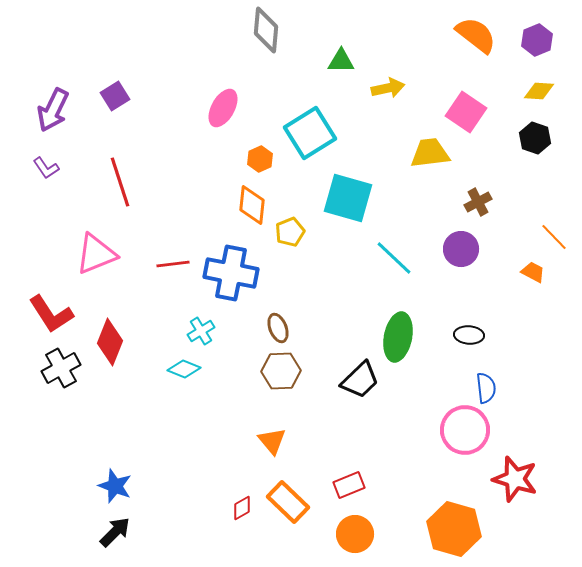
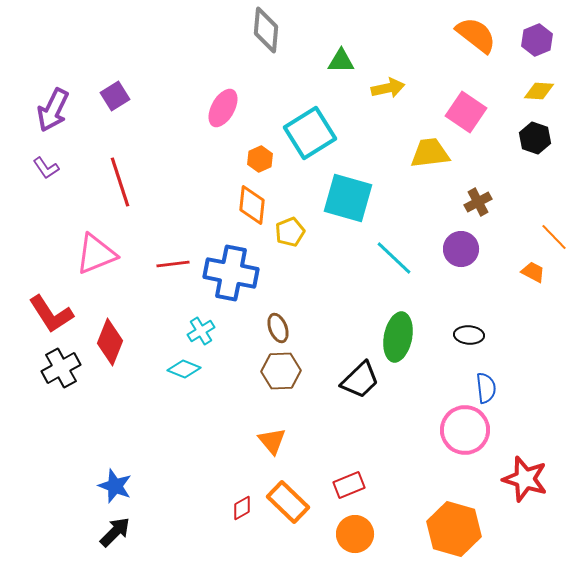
red star at (515, 479): moved 10 px right
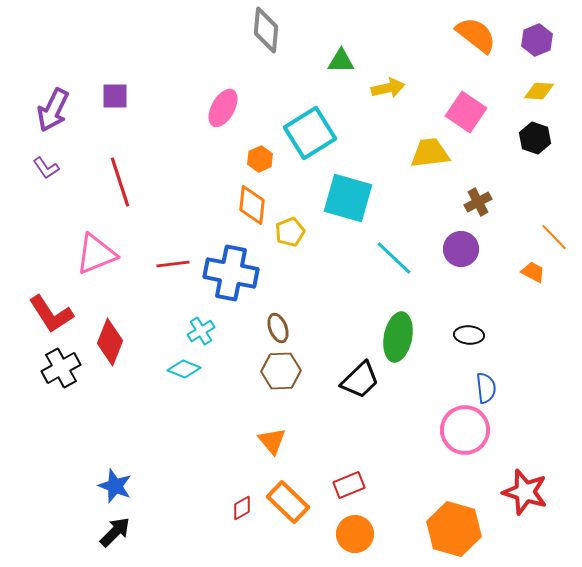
purple square at (115, 96): rotated 32 degrees clockwise
red star at (525, 479): moved 13 px down
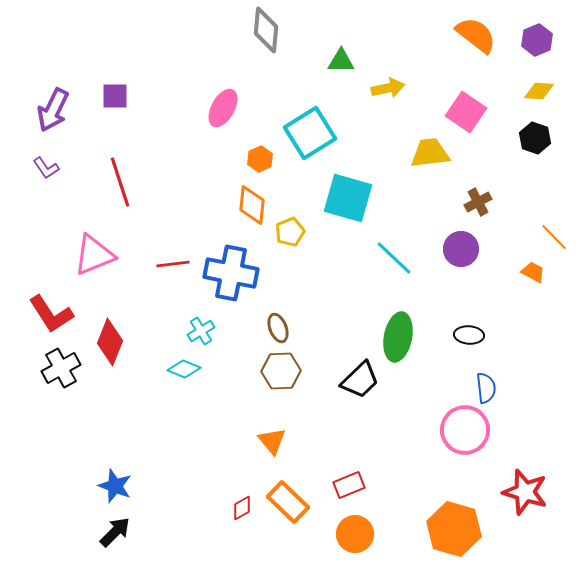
pink triangle at (96, 254): moved 2 px left, 1 px down
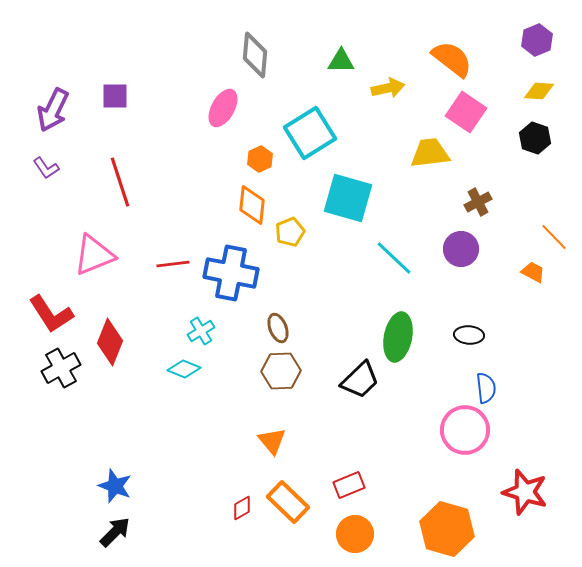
gray diamond at (266, 30): moved 11 px left, 25 px down
orange semicircle at (476, 35): moved 24 px left, 24 px down
orange hexagon at (454, 529): moved 7 px left
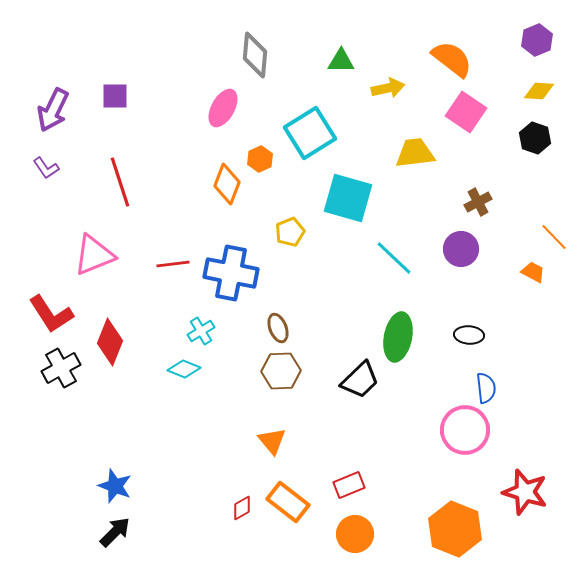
yellow trapezoid at (430, 153): moved 15 px left
orange diamond at (252, 205): moved 25 px left, 21 px up; rotated 15 degrees clockwise
orange rectangle at (288, 502): rotated 6 degrees counterclockwise
orange hexagon at (447, 529): moved 8 px right; rotated 6 degrees clockwise
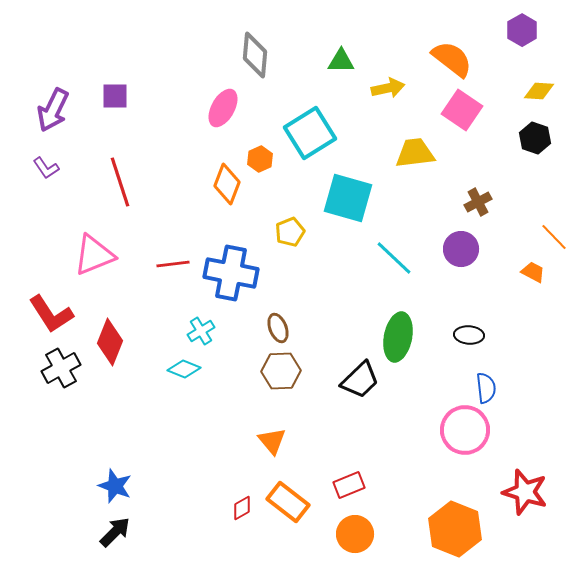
purple hexagon at (537, 40): moved 15 px left, 10 px up; rotated 8 degrees counterclockwise
pink square at (466, 112): moved 4 px left, 2 px up
